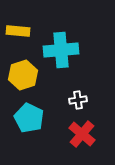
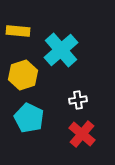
cyan cross: rotated 36 degrees counterclockwise
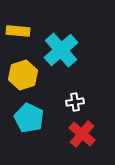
white cross: moved 3 px left, 2 px down
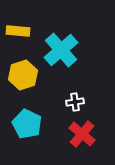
cyan pentagon: moved 2 px left, 6 px down
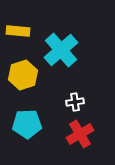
cyan pentagon: rotated 28 degrees counterclockwise
red cross: moved 2 px left; rotated 20 degrees clockwise
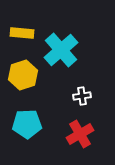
yellow rectangle: moved 4 px right, 2 px down
white cross: moved 7 px right, 6 px up
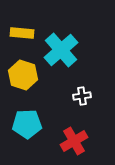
yellow hexagon: rotated 24 degrees counterclockwise
red cross: moved 6 px left, 7 px down
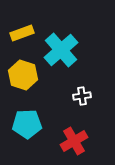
yellow rectangle: rotated 25 degrees counterclockwise
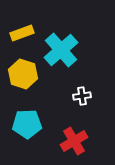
yellow hexagon: moved 1 px up
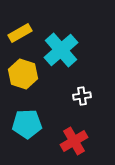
yellow rectangle: moved 2 px left; rotated 10 degrees counterclockwise
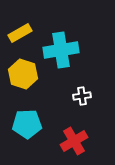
cyan cross: rotated 32 degrees clockwise
